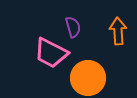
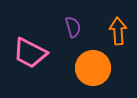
pink trapezoid: moved 21 px left
orange circle: moved 5 px right, 10 px up
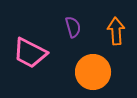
orange arrow: moved 2 px left
orange circle: moved 4 px down
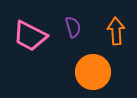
pink trapezoid: moved 17 px up
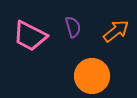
orange arrow: rotated 56 degrees clockwise
orange circle: moved 1 px left, 4 px down
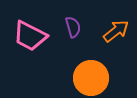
orange circle: moved 1 px left, 2 px down
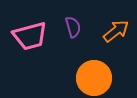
pink trapezoid: rotated 42 degrees counterclockwise
orange circle: moved 3 px right
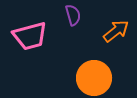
purple semicircle: moved 12 px up
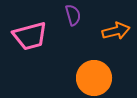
orange arrow: rotated 24 degrees clockwise
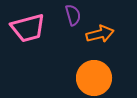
orange arrow: moved 16 px left, 3 px down
pink trapezoid: moved 2 px left, 8 px up
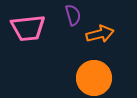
pink trapezoid: rotated 9 degrees clockwise
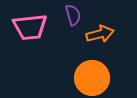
pink trapezoid: moved 2 px right, 1 px up
orange circle: moved 2 px left
